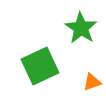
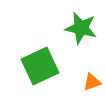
green star: rotated 20 degrees counterclockwise
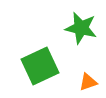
orange triangle: moved 4 px left
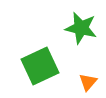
orange triangle: rotated 30 degrees counterclockwise
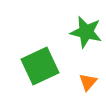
green star: moved 5 px right, 4 px down
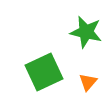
green square: moved 4 px right, 6 px down
